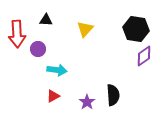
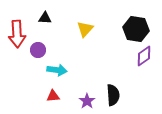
black triangle: moved 1 px left, 2 px up
purple circle: moved 1 px down
red triangle: rotated 24 degrees clockwise
purple star: moved 1 px up
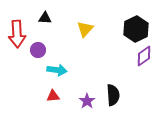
black hexagon: rotated 25 degrees clockwise
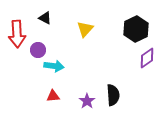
black triangle: rotated 24 degrees clockwise
purple diamond: moved 3 px right, 2 px down
cyan arrow: moved 3 px left, 4 px up
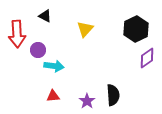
black triangle: moved 2 px up
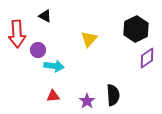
yellow triangle: moved 4 px right, 10 px down
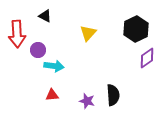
yellow triangle: moved 1 px left, 6 px up
red triangle: moved 1 px left, 1 px up
purple star: rotated 21 degrees counterclockwise
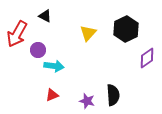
black hexagon: moved 10 px left
red arrow: rotated 32 degrees clockwise
red triangle: rotated 16 degrees counterclockwise
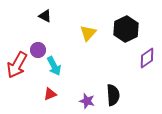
red arrow: moved 31 px down
cyan arrow: rotated 54 degrees clockwise
red triangle: moved 2 px left, 1 px up
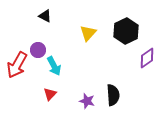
black hexagon: moved 2 px down
red triangle: rotated 24 degrees counterclockwise
